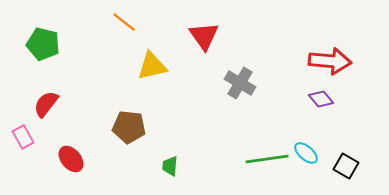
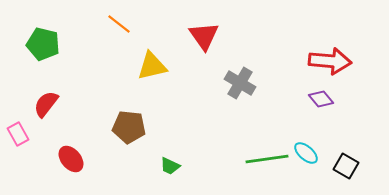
orange line: moved 5 px left, 2 px down
pink rectangle: moved 5 px left, 3 px up
green trapezoid: rotated 70 degrees counterclockwise
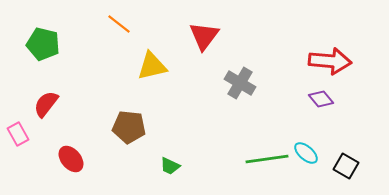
red triangle: rotated 12 degrees clockwise
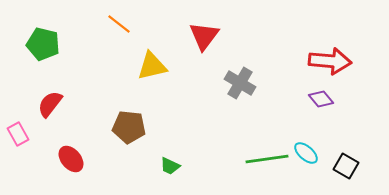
red semicircle: moved 4 px right
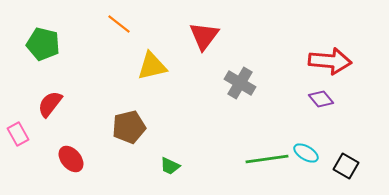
brown pentagon: rotated 20 degrees counterclockwise
cyan ellipse: rotated 10 degrees counterclockwise
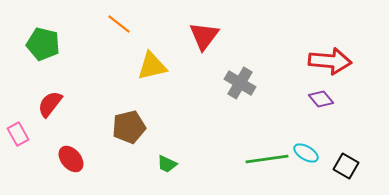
green trapezoid: moved 3 px left, 2 px up
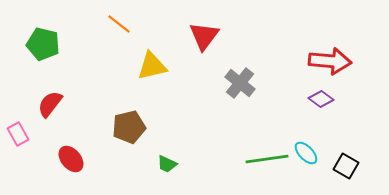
gray cross: rotated 8 degrees clockwise
purple diamond: rotated 15 degrees counterclockwise
cyan ellipse: rotated 15 degrees clockwise
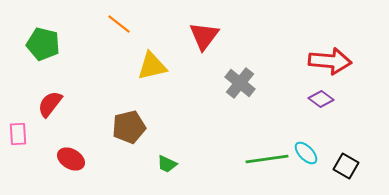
pink rectangle: rotated 25 degrees clockwise
red ellipse: rotated 20 degrees counterclockwise
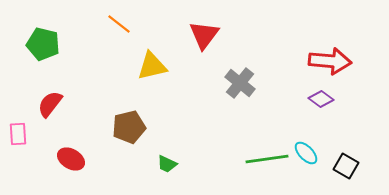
red triangle: moved 1 px up
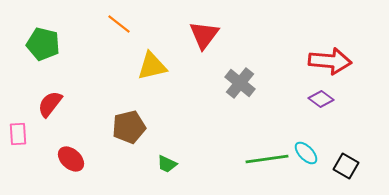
red ellipse: rotated 12 degrees clockwise
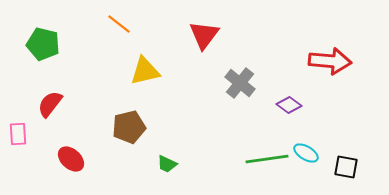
yellow triangle: moved 7 px left, 5 px down
purple diamond: moved 32 px left, 6 px down
cyan ellipse: rotated 15 degrees counterclockwise
black square: moved 1 px down; rotated 20 degrees counterclockwise
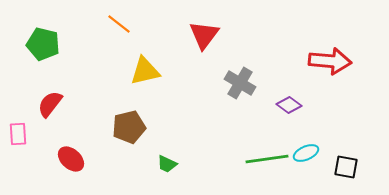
gray cross: rotated 8 degrees counterclockwise
cyan ellipse: rotated 55 degrees counterclockwise
